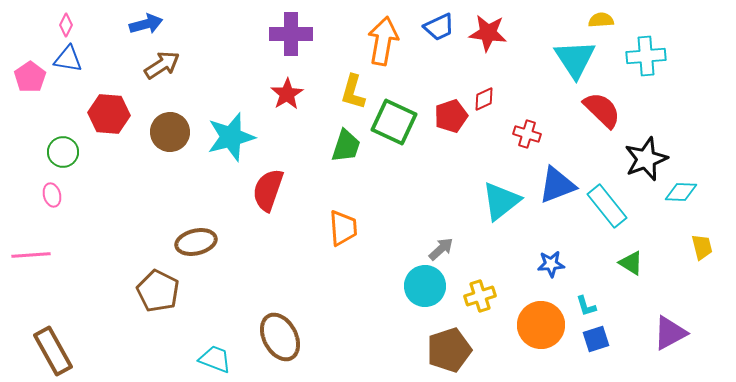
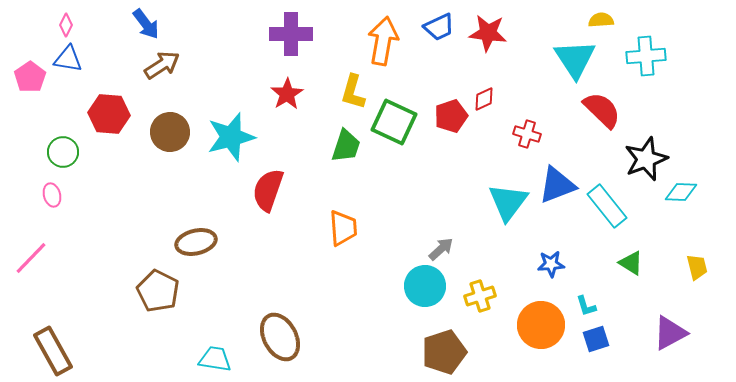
blue arrow at (146, 24): rotated 68 degrees clockwise
cyan triangle at (501, 201): moved 7 px right, 1 px down; rotated 15 degrees counterclockwise
yellow trapezoid at (702, 247): moved 5 px left, 20 px down
pink line at (31, 255): moved 3 px down; rotated 42 degrees counterclockwise
brown pentagon at (449, 350): moved 5 px left, 2 px down
cyan trapezoid at (215, 359): rotated 12 degrees counterclockwise
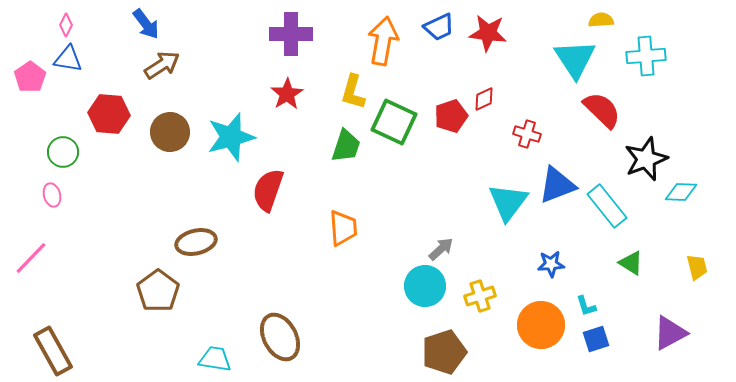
brown pentagon at (158, 291): rotated 9 degrees clockwise
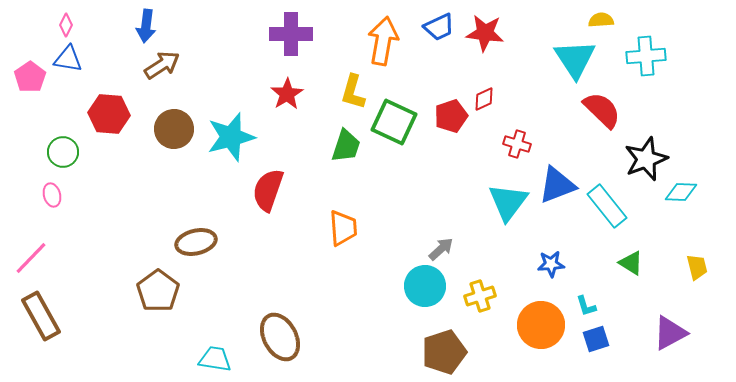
blue arrow at (146, 24): moved 2 px down; rotated 44 degrees clockwise
red star at (488, 33): moved 3 px left
brown circle at (170, 132): moved 4 px right, 3 px up
red cross at (527, 134): moved 10 px left, 10 px down
brown rectangle at (53, 351): moved 12 px left, 35 px up
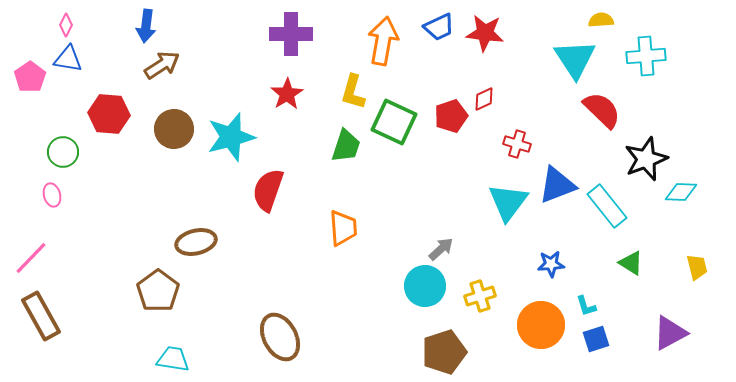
cyan trapezoid at (215, 359): moved 42 px left
